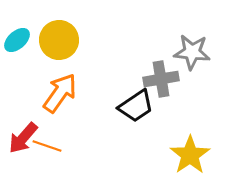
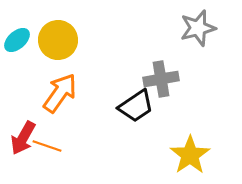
yellow circle: moved 1 px left
gray star: moved 6 px right, 24 px up; rotated 21 degrees counterclockwise
red arrow: rotated 12 degrees counterclockwise
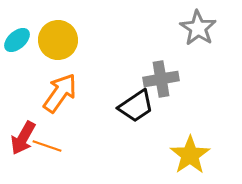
gray star: rotated 24 degrees counterclockwise
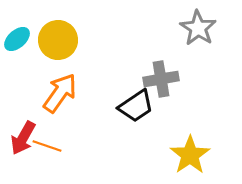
cyan ellipse: moved 1 px up
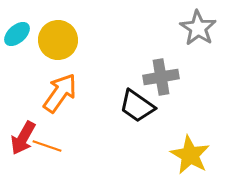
cyan ellipse: moved 5 px up
gray cross: moved 2 px up
black trapezoid: moved 1 px right; rotated 69 degrees clockwise
yellow star: rotated 9 degrees counterclockwise
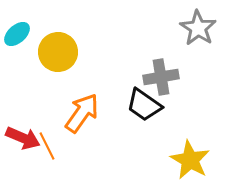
yellow circle: moved 12 px down
orange arrow: moved 22 px right, 20 px down
black trapezoid: moved 7 px right, 1 px up
red arrow: rotated 96 degrees counterclockwise
orange line: rotated 44 degrees clockwise
yellow star: moved 5 px down
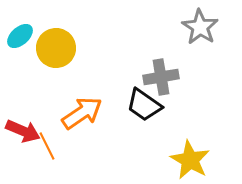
gray star: moved 2 px right, 1 px up
cyan ellipse: moved 3 px right, 2 px down
yellow circle: moved 2 px left, 4 px up
orange arrow: rotated 21 degrees clockwise
red arrow: moved 7 px up
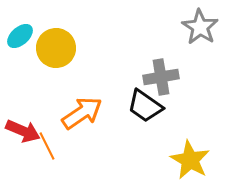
black trapezoid: moved 1 px right, 1 px down
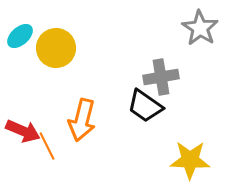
gray star: moved 1 px down
orange arrow: moved 7 px down; rotated 138 degrees clockwise
yellow star: rotated 27 degrees counterclockwise
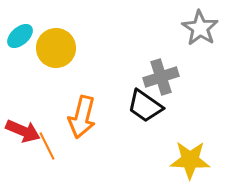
gray cross: rotated 8 degrees counterclockwise
orange arrow: moved 3 px up
